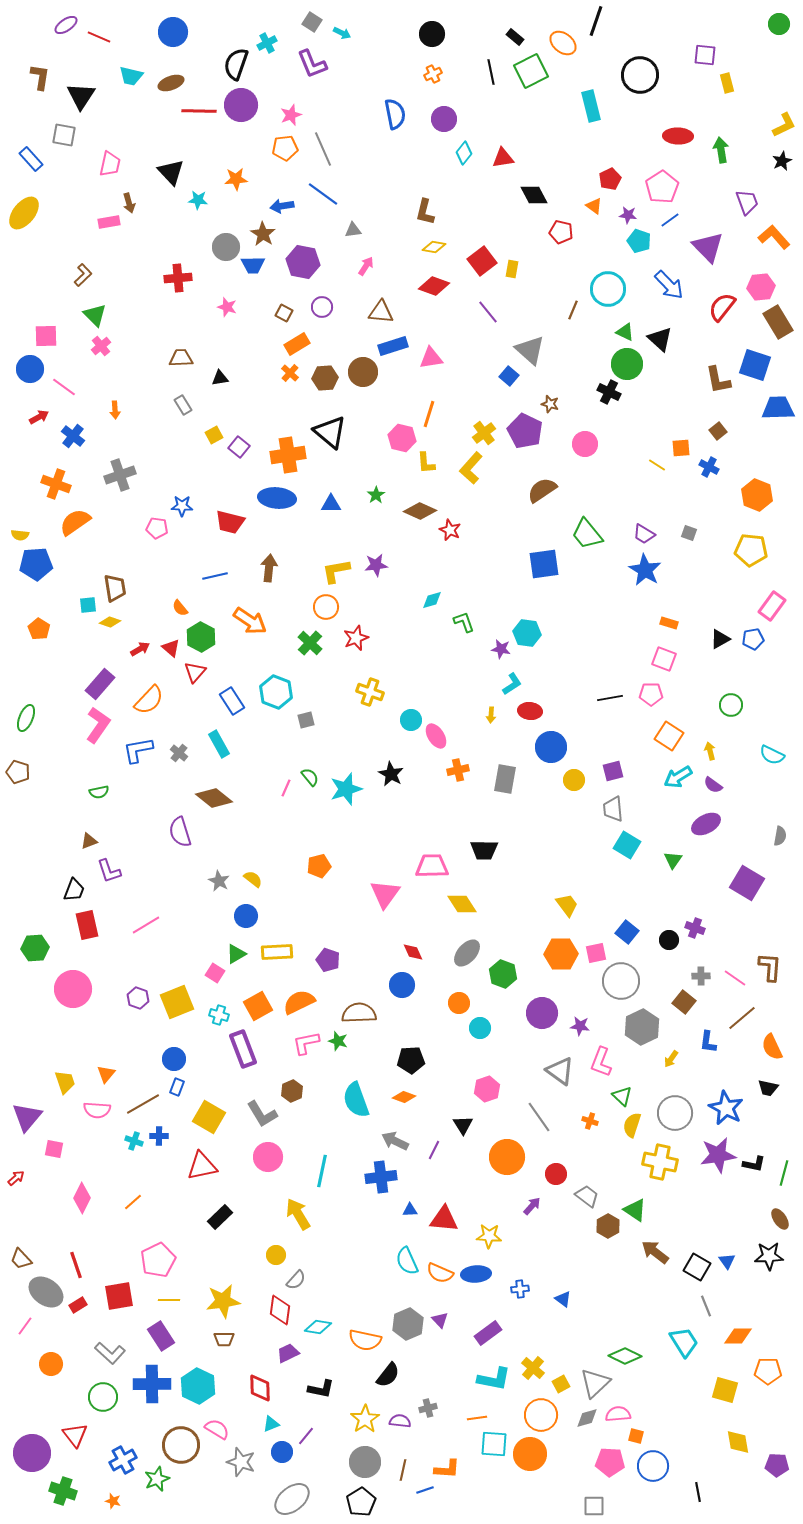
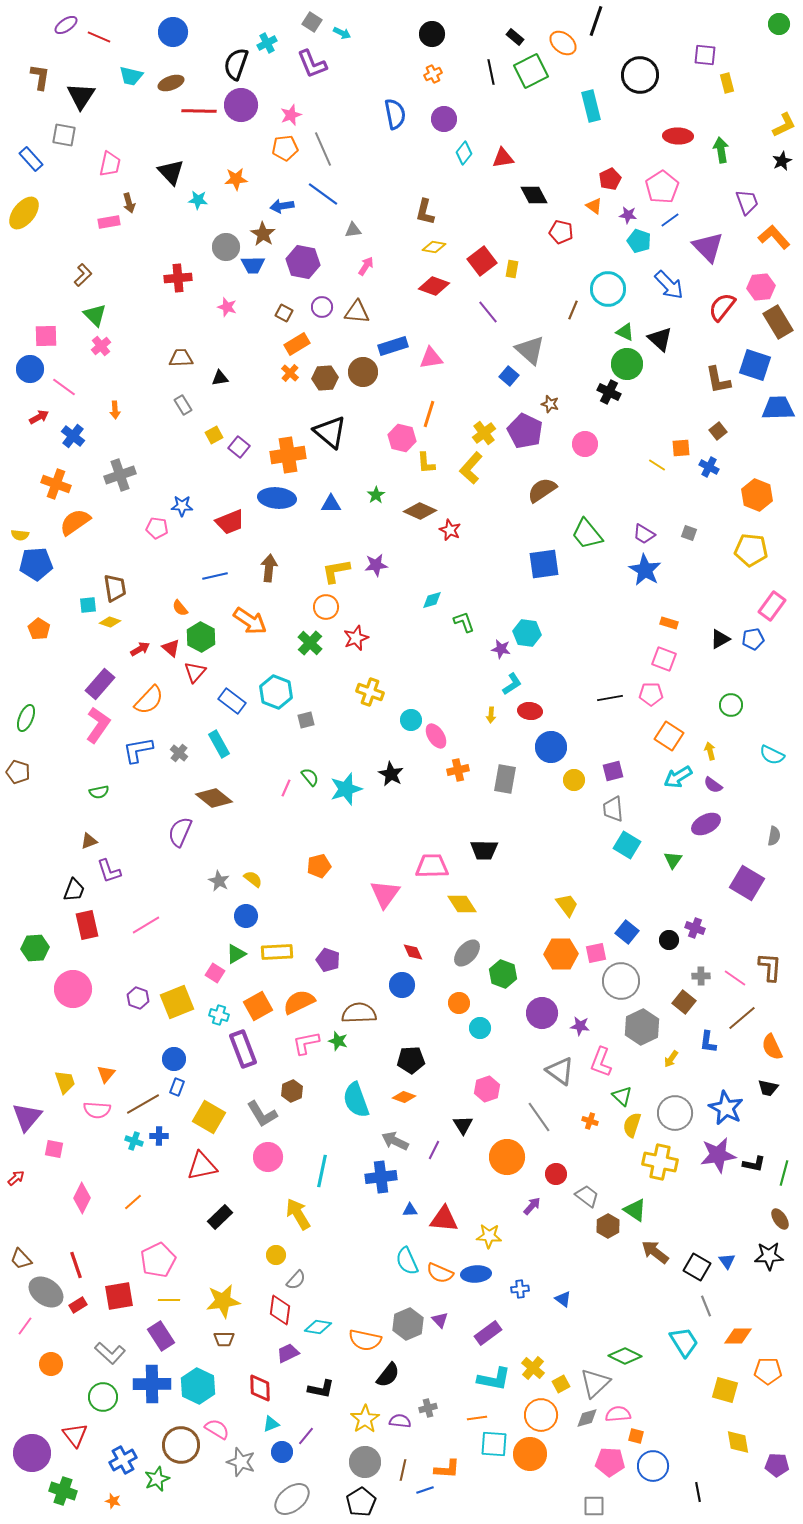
brown triangle at (381, 312): moved 24 px left
red trapezoid at (230, 522): rotated 36 degrees counterclockwise
blue rectangle at (232, 701): rotated 20 degrees counterclockwise
purple semicircle at (180, 832): rotated 40 degrees clockwise
gray semicircle at (780, 836): moved 6 px left
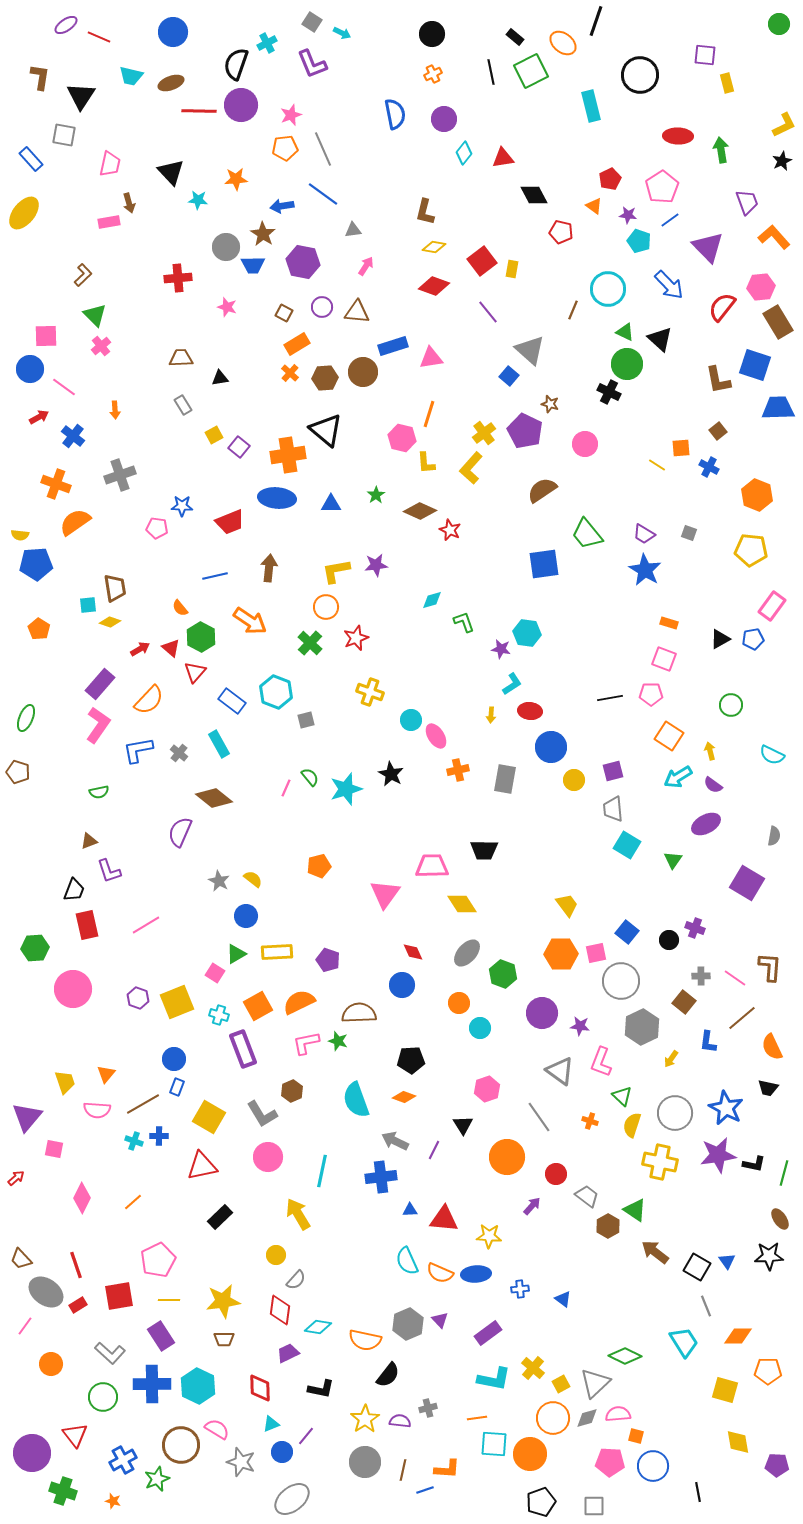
black triangle at (330, 432): moved 4 px left, 2 px up
orange circle at (541, 1415): moved 12 px right, 3 px down
black pentagon at (361, 1502): moved 180 px right; rotated 12 degrees clockwise
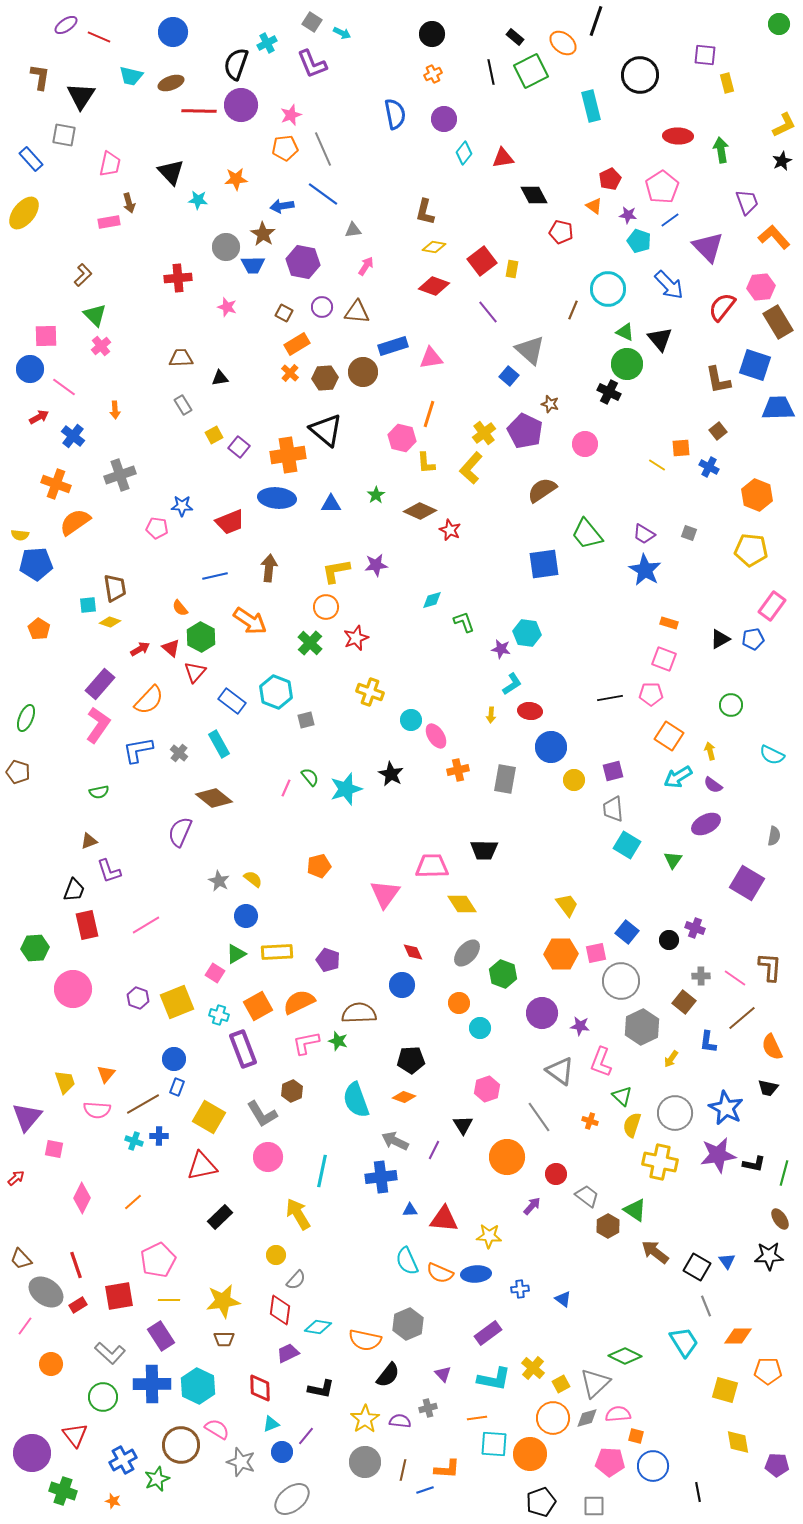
black triangle at (660, 339): rotated 8 degrees clockwise
purple triangle at (440, 1320): moved 3 px right, 54 px down
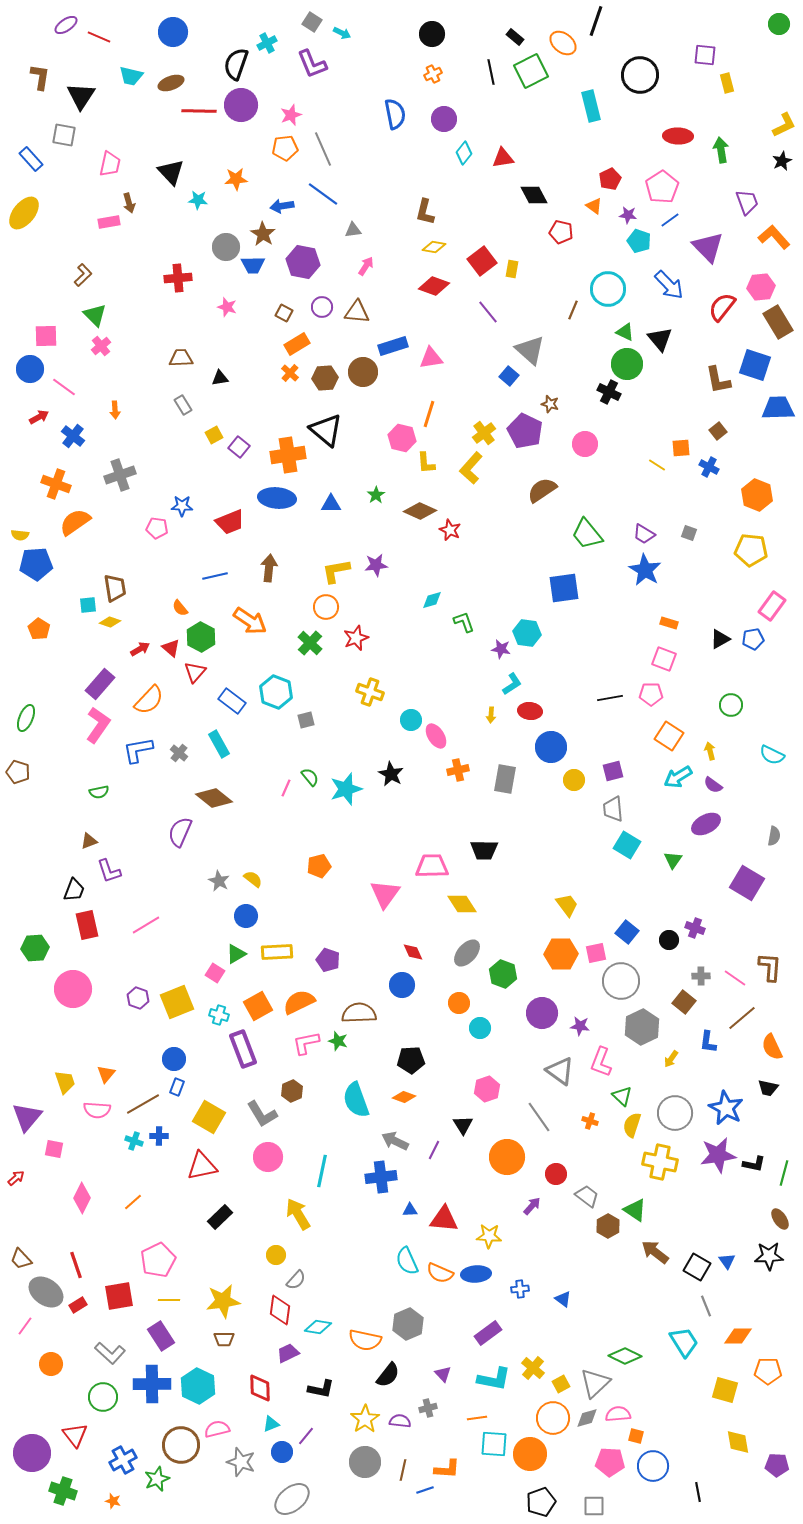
blue square at (544, 564): moved 20 px right, 24 px down
pink semicircle at (217, 1429): rotated 45 degrees counterclockwise
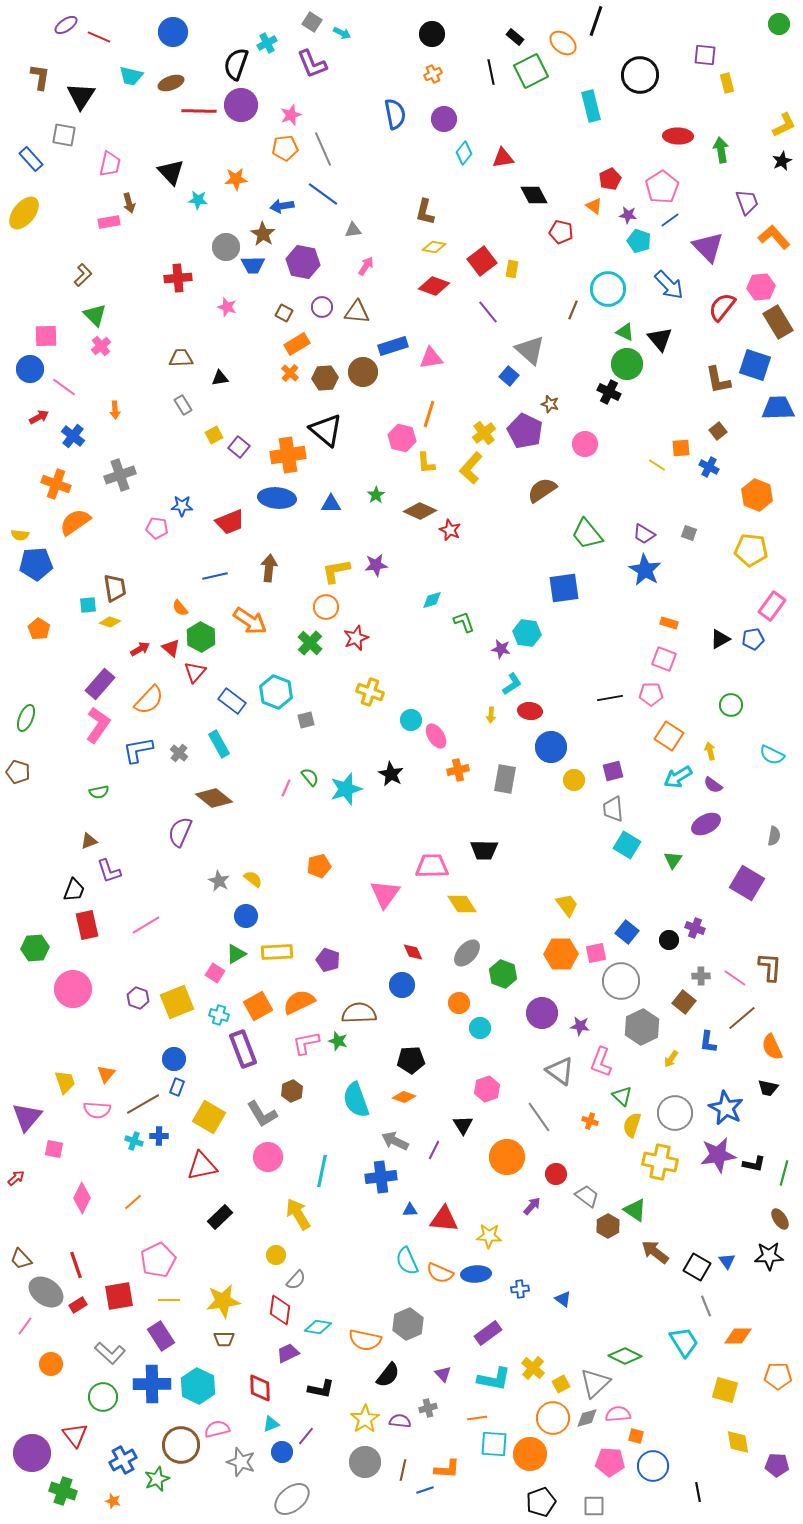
orange pentagon at (768, 1371): moved 10 px right, 5 px down
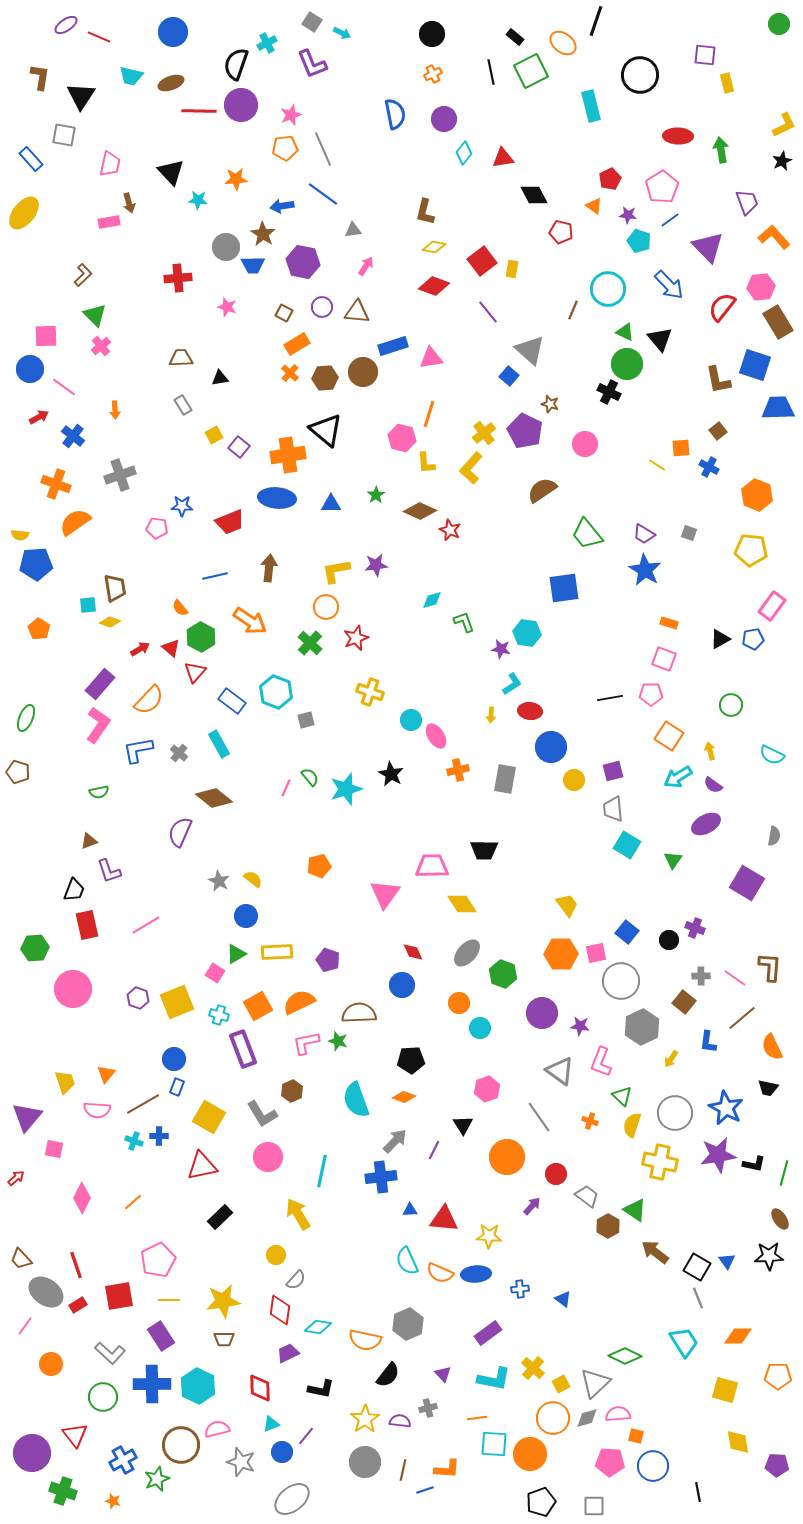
gray arrow at (395, 1141): rotated 108 degrees clockwise
gray line at (706, 1306): moved 8 px left, 8 px up
